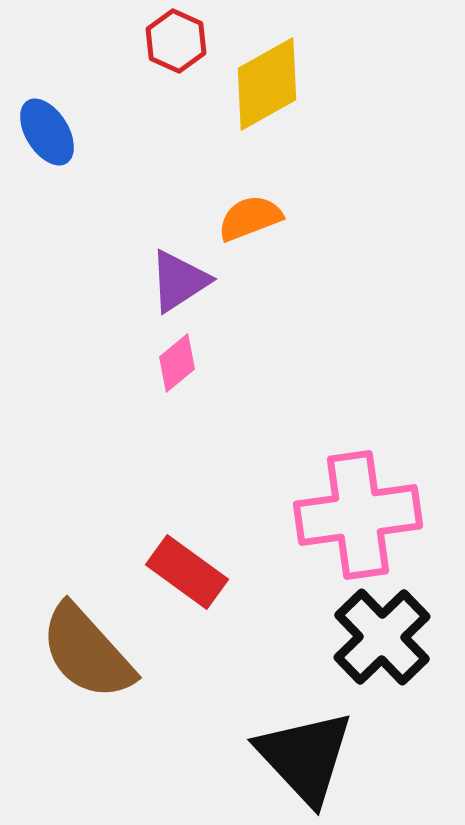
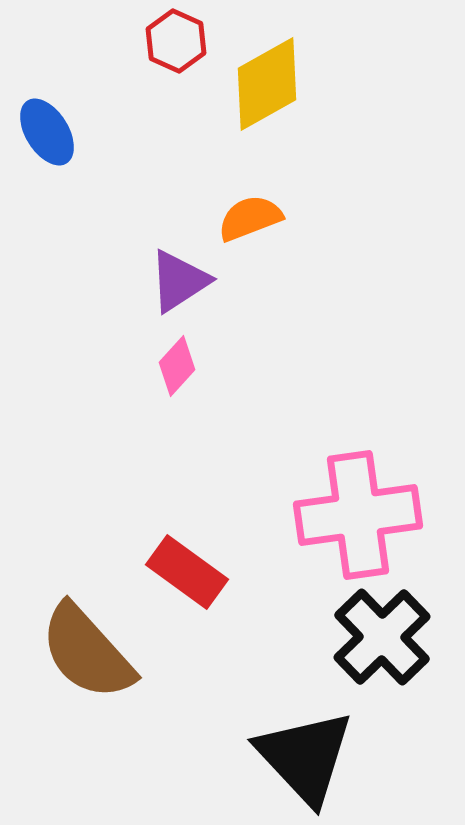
pink diamond: moved 3 px down; rotated 8 degrees counterclockwise
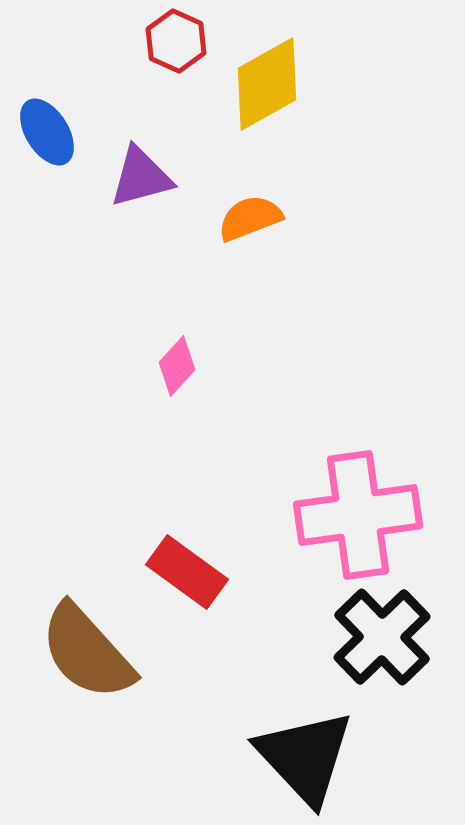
purple triangle: moved 38 px left, 104 px up; rotated 18 degrees clockwise
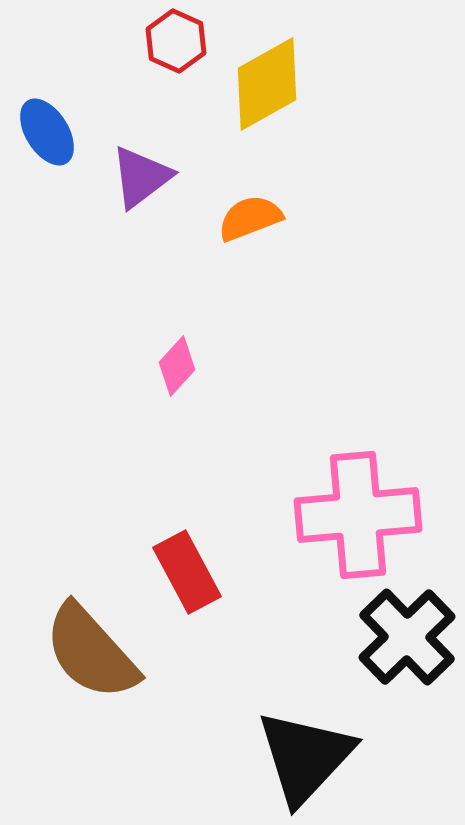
purple triangle: rotated 22 degrees counterclockwise
pink cross: rotated 3 degrees clockwise
red rectangle: rotated 26 degrees clockwise
black cross: moved 25 px right
brown semicircle: moved 4 px right
black triangle: rotated 26 degrees clockwise
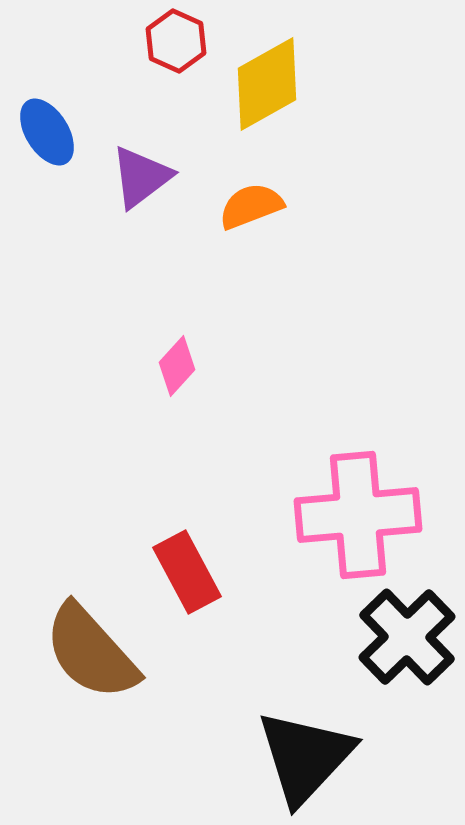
orange semicircle: moved 1 px right, 12 px up
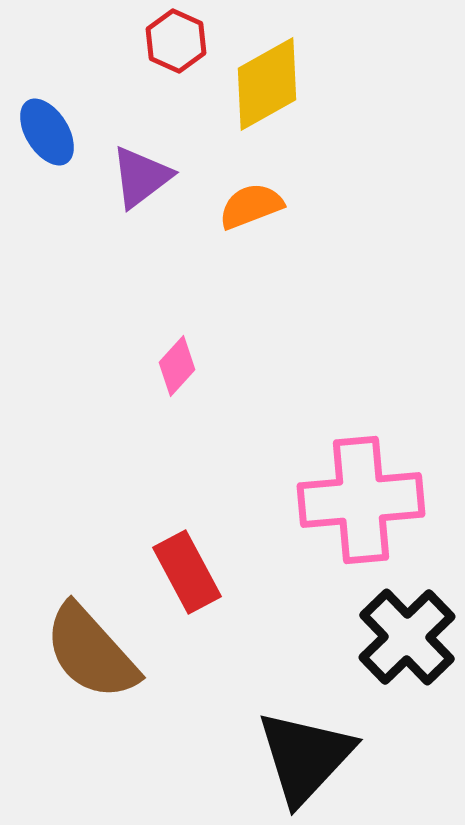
pink cross: moved 3 px right, 15 px up
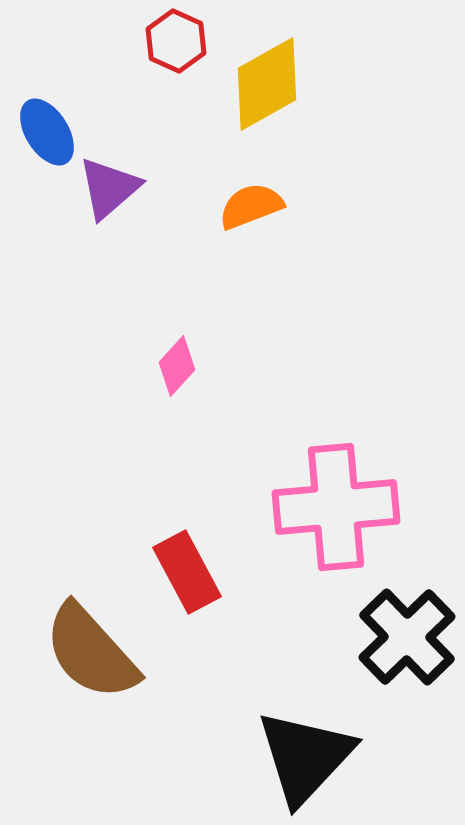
purple triangle: moved 32 px left, 11 px down; rotated 4 degrees counterclockwise
pink cross: moved 25 px left, 7 px down
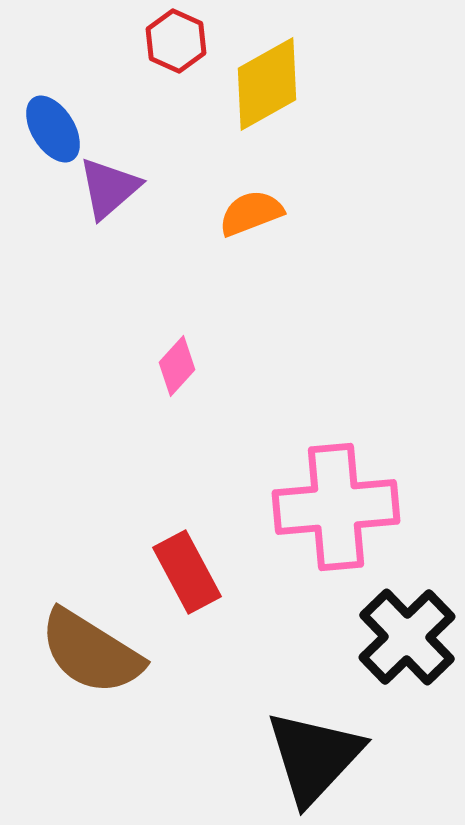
blue ellipse: moved 6 px right, 3 px up
orange semicircle: moved 7 px down
brown semicircle: rotated 16 degrees counterclockwise
black triangle: moved 9 px right
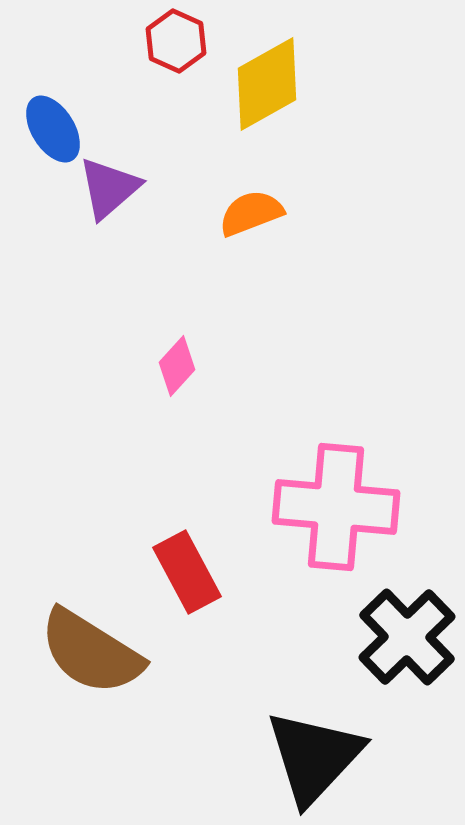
pink cross: rotated 10 degrees clockwise
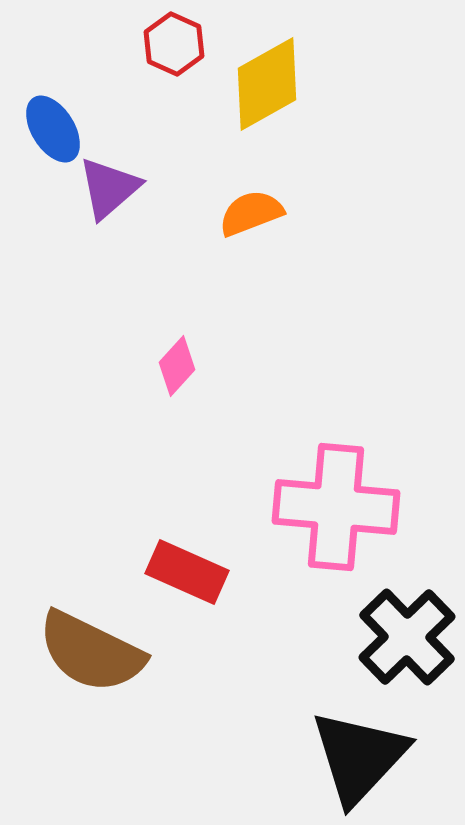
red hexagon: moved 2 px left, 3 px down
red rectangle: rotated 38 degrees counterclockwise
brown semicircle: rotated 6 degrees counterclockwise
black triangle: moved 45 px right
